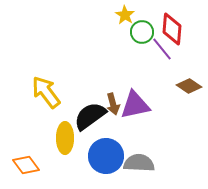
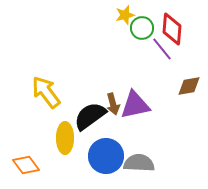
yellow star: rotated 24 degrees clockwise
green circle: moved 4 px up
brown diamond: rotated 45 degrees counterclockwise
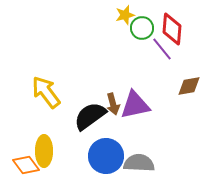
yellow ellipse: moved 21 px left, 13 px down
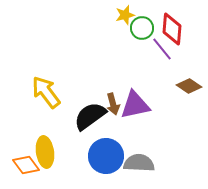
brown diamond: rotated 45 degrees clockwise
yellow ellipse: moved 1 px right, 1 px down; rotated 8 degrees counterclockwise
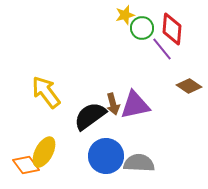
yellow ellipse: moved 1 px left; rotated 36 degrees clockwise
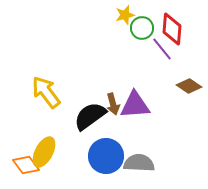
purple triangle: rotated 8 degrees clockwise
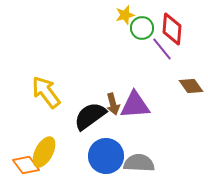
brown diamond: moved 2 px right; rotated 20 degrees clockwise
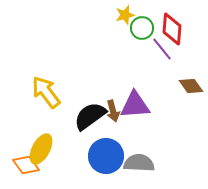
brown arrow: moved 7 px down
yellow ellipse: moved 3 px left, 3 px up
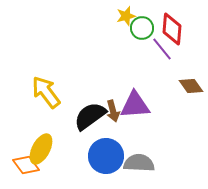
yellow star: moved 1 px right, 1 px down
